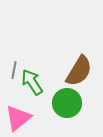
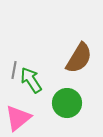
brown semicircle: moved 13 px up
green arrow: moved 1 px left, 2 px up
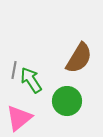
green circle: moved 2 px up
pink triangle: moved 1 px right
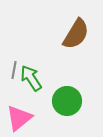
brown semicircle: moved 3 px left, 24 px up
green arrow: moved 2 px up
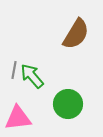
green arrow: moved 1 px right, 2 px up; rotated 8 degrees counterclockwise
green circle: moved 1 px right, 3 px down
pink triangle: moved 1 px left; rotated 32 degrees clockwise
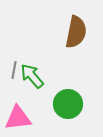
brown semicircle: moved 2 px up; rotated 20 degrees counterclockwise
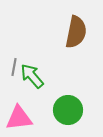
gray line: moved 3 px up
green circle: moved 6 px down
pink triangle: moved 1 px right
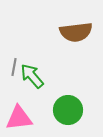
brown semicircle: rotated 72 degrees clockwise
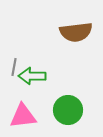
green arrow: rotated 48 degrees counterclockwise
pink triangle: moved 4 px right, 2 px up
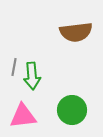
green arrow: rotated 96 degrees counterclockwise
green circle: moved 4 px right
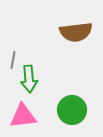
gray line: moved 1 px left, 7 px up
green arrow: moved 3 px left, 3 px down
